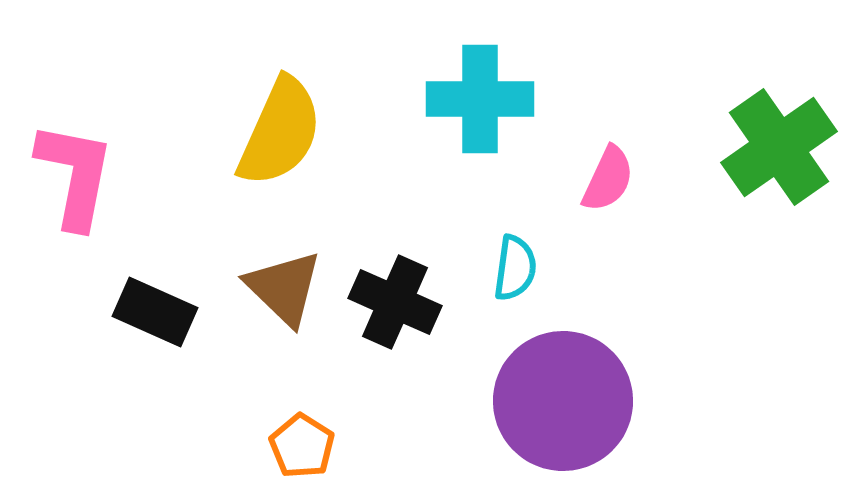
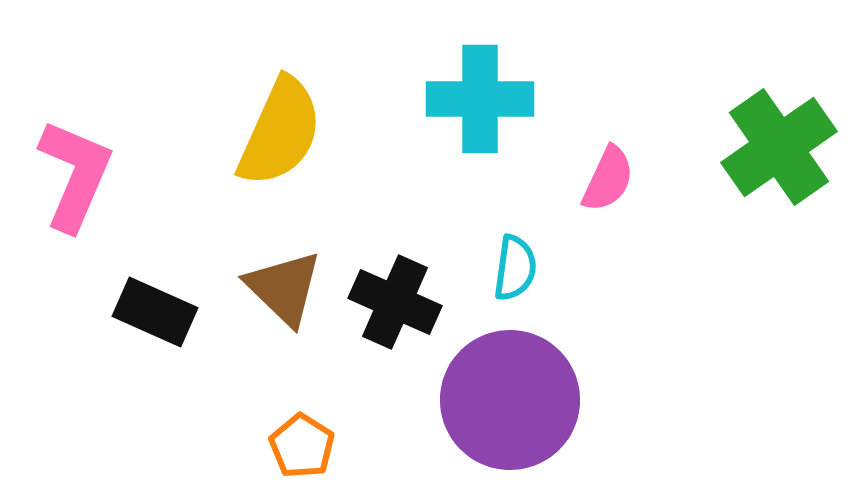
pink L-shape: rotated 12 degrees clockwise
purple circle: moved 53 px left, 1 px up
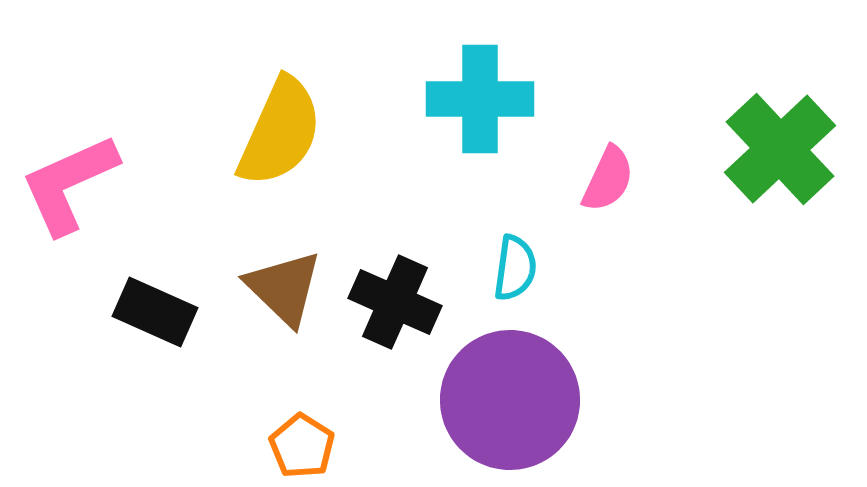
green cross: moved 1 px right, 2 px down; rotated 8 degrees counterclockwise
pink L-shape: moved 6 px left, 9 px down; rotated 137 degrees counterclockwise
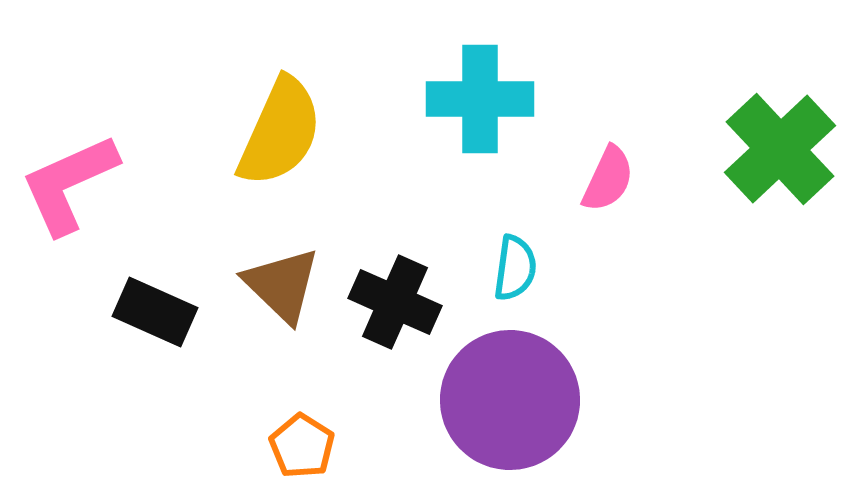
brown triangle: moved 2 px left, 3 px up
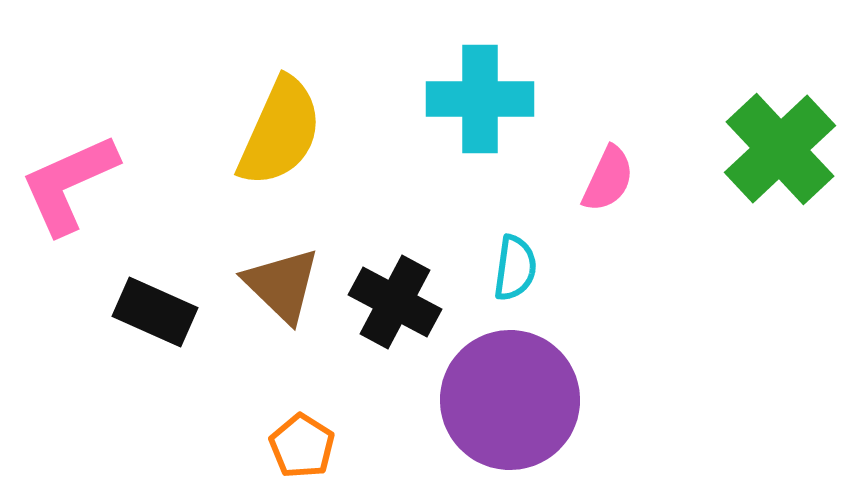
black cross: rotated 4 degrees clockwise
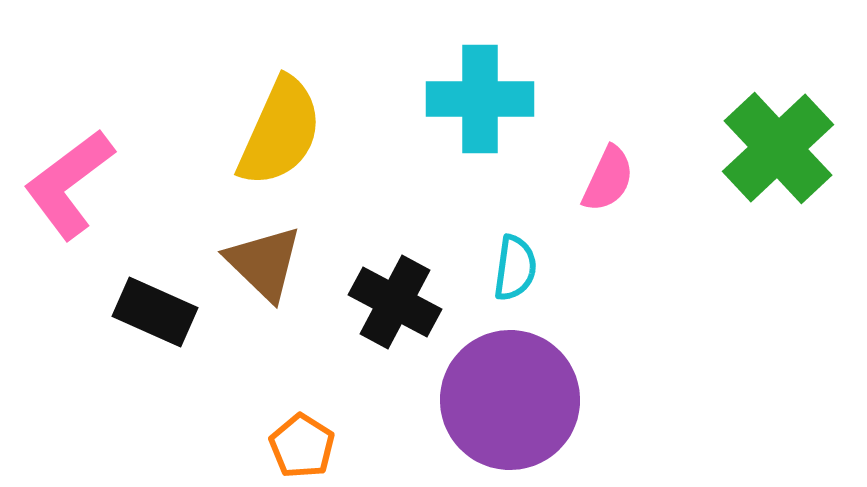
green cross: moved 2 px left, 1 px up
pink L-shape: rotated 13 degrees counterclockwise
brown triangle: moved 18 px left, 22 px up
